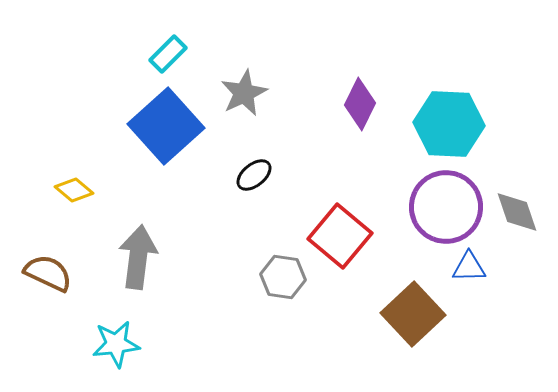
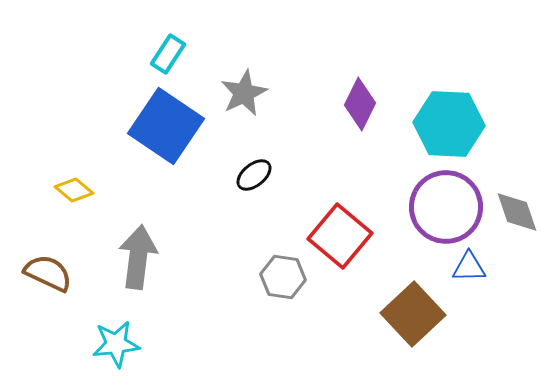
cyan rectangle: rotated 12 degrees counterclockwise
blue square: rotated 14 degrees counterclockwise
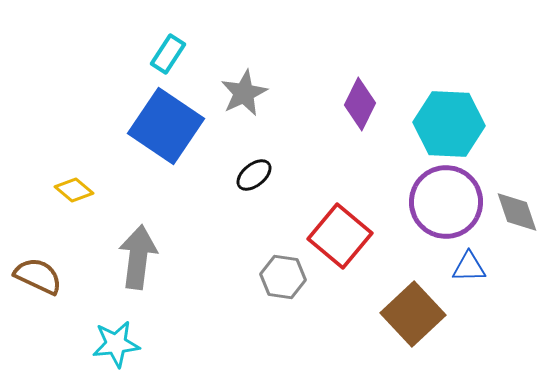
purple circle: moved 5 px up
brown semicircle: moved 10 px left, 3 px down
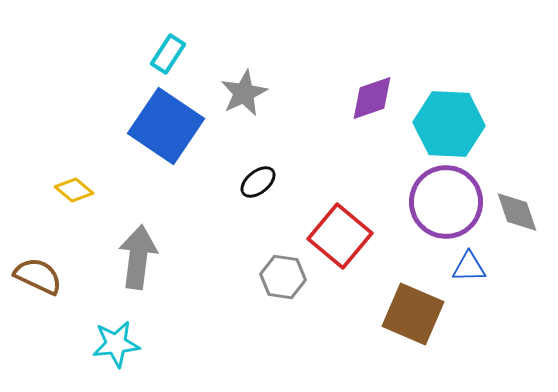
purple diamond: moved 12 px right, 6 px up; rotated 45 degrees clockwise
black ellipse: moved 4 px right, 7 px down
brown square: rotated 24 degrees counterclockwise
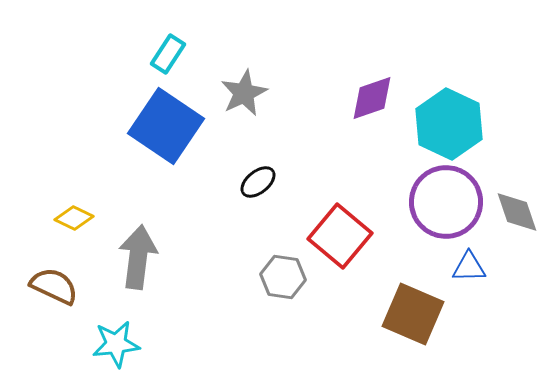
cyan hexagon: rotated 22 degrees clockwise
yellow diamond: moved 28 px down; rotated 15 degrees counterclockwise
brown semicircle: moved 16 px right, 10 px down
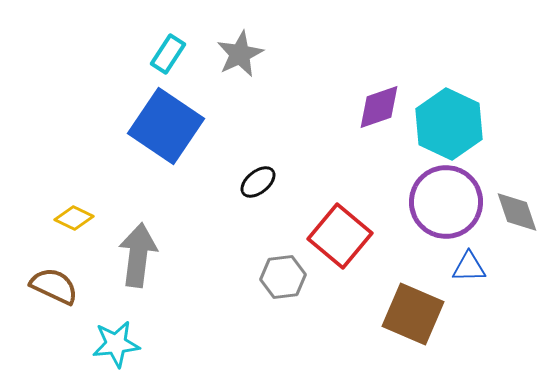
gray star: moved 4 px left, 39 px up
purple diamond: moved 7 px right, 9 px down
gray arrow: moved 2 px up
gray hexagon: rotated 15 degrees counterclockwise
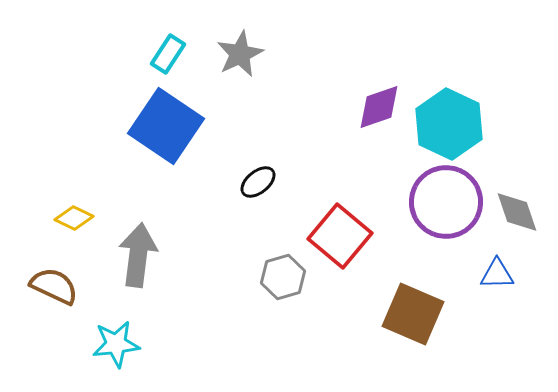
blue triangle: moved 28 px right, 7 px down
gray hexagon: rotated 9 degrees counterclockwise
